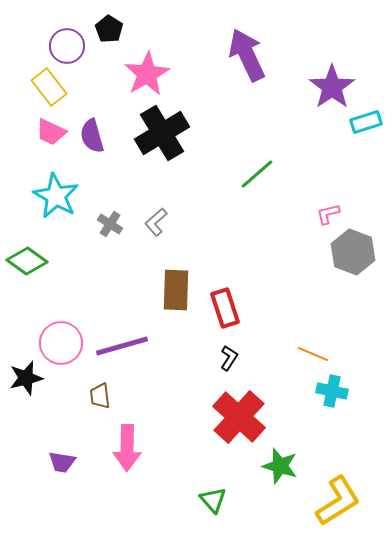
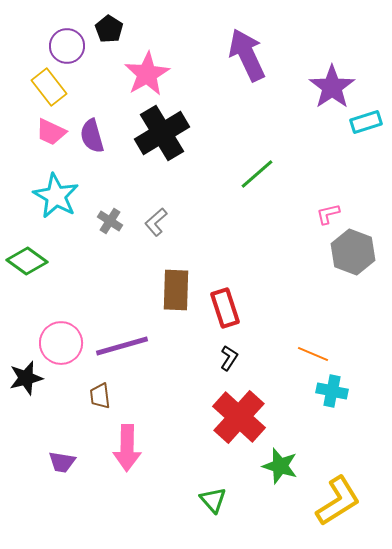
gray cross: moved 3 px up
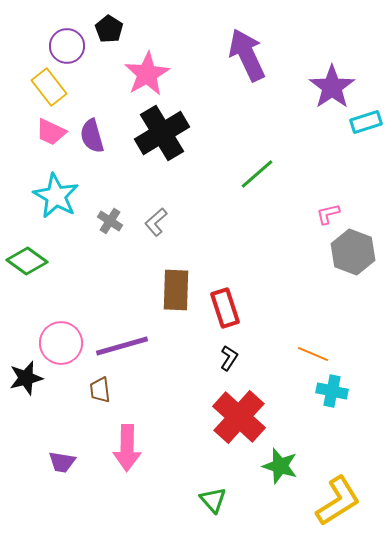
brown trapezoid: moved 6 px up
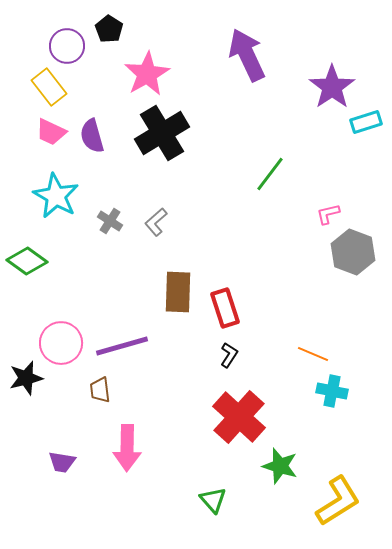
green line: moved 13 px right; rotated 12 degrees counterclockwise
brown rectangle: moved 2 px right, 2 px down
black L-shape: moved 3 px up
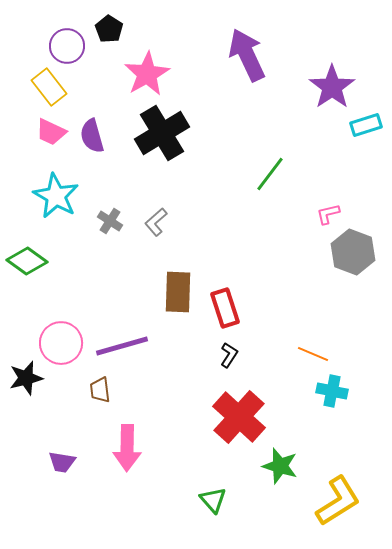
cyan rectangle: moved 3 px down
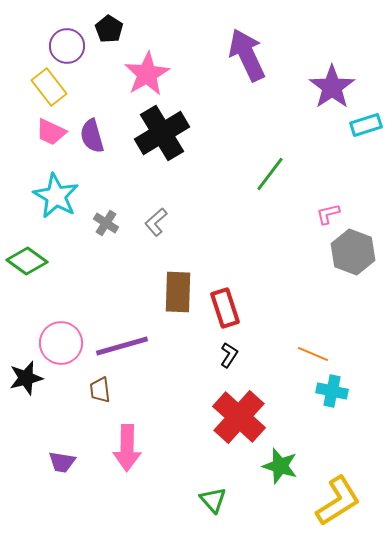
gray cross: moved 4 px left, 2 px down
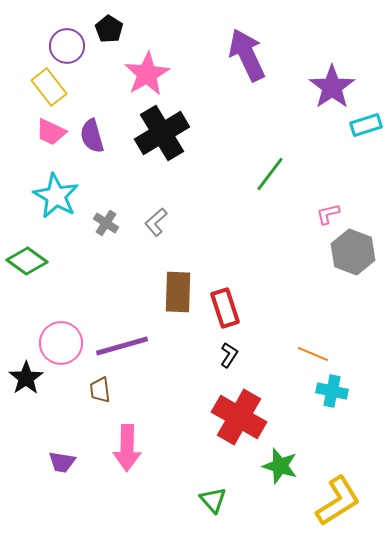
black star: rotated 20 degrees counterclockwise
red cross: rotated 12 degrees counterclockwise
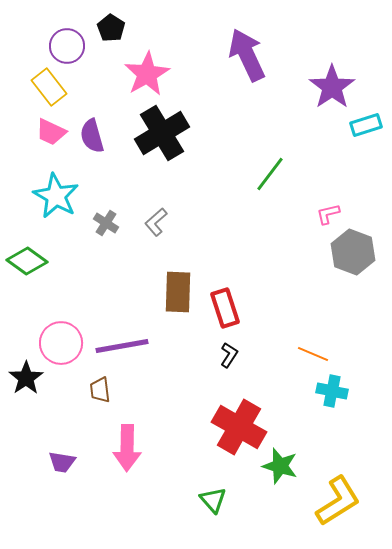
black pentagon: moved 2 px right, 1 px up
purple line: rotated 6 degrees clockwise
red cross: moved 10 px down
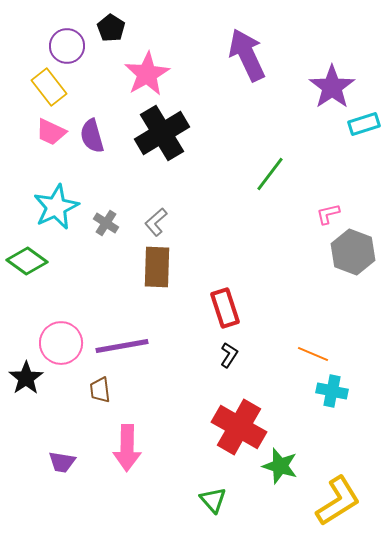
cyan rectangle: moved 2 px left, 1 px up
cyan star: moved 11 px down; rotated 18 degrees clockwise
brown rectangle: moved 21 px left, 25 px up
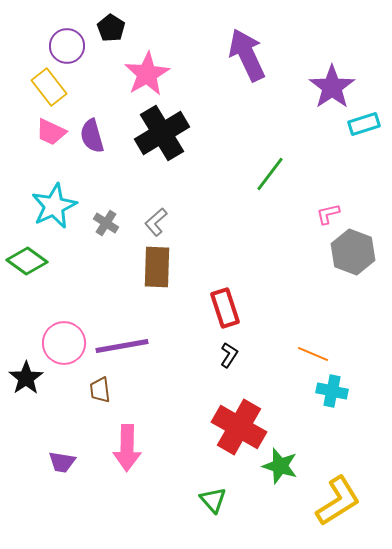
cyan star: moved 2 px left, 1 px up
pink circle: moved 3 px right
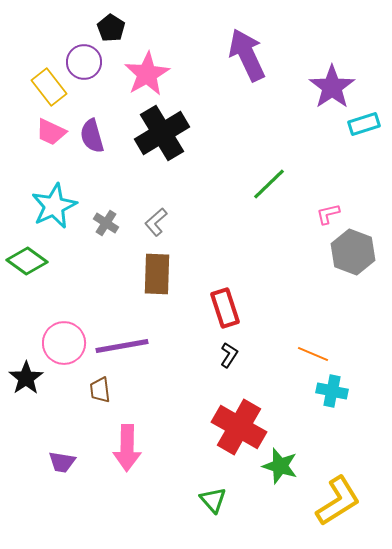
purple circle: moved 17 px right, 16 px down
green line: moved 1 px left, 10 px down; rotated 9 degrees clockwise
brown rectangle: moved 7 px down
